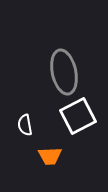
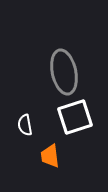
white square: moved 3 px left, 1 px down; rotated 9 degrees clockwise
orange trapezoid: rotated 85 degrees clockwise
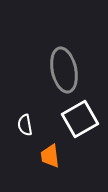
gray ellipse: moved 2 px up
white square: moved 5 px right, 2 px down; rotated 12 degrees counterclockwise
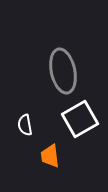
gray ellipse: moved 1 px left, 1 px down
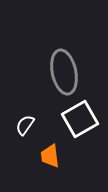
gray ellipse: moved 1 px right, 1 px down
white semicircle: rotated 45 degrees clockwise
